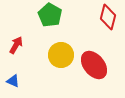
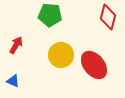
green pentagon: rotated 25 degrees counterclockwise
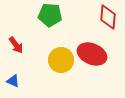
red diamond: rotated 10 degrees counterclockwise
red arrow: rotated 114 degrees clockwise
yellow circle: moved 5 px down
red ellipse: moved 2 px left, 11 px up; rotated 28 degrees counterclockwise
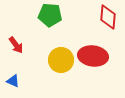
red ellipse: moved 1 px right, 2 px down; rotated 16 degrees counterclockwise
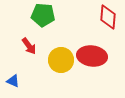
green pentagon: moved 7 px left
red arrow: moved 13 px right, 1 px down
red ellipse: moved 1 px left
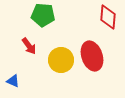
red ellipse: rotated 64 degrees clockwise
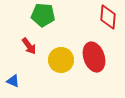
red ellipse: moved 2 px right, 1 px down
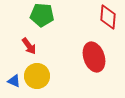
green pentagon: moved 1 px left
yellow circle: moved 24 px left, 16 px down
blue triangle: moved 1 px right
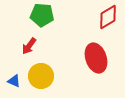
red diamond: rotated 55 degrees clockwise
red arrow: rotated 72 degrees clockwise
red ellipse: moved 2 px right, 1 px down
yellow circle: moved 4 px right
